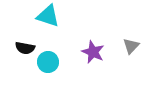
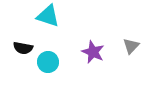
black semicircle: moved 2 px left
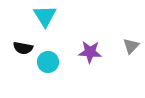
cyan triangle: moved 3 px left; rotated 40 degrees clockwise
purple star: moved 3 px left; rotated 20 degrees counterclockwise
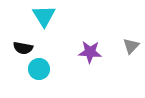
cyan triangle: moved 1 px left
cyan circle: moved 9 px left, 7 px down
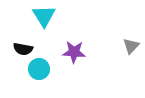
black semicircle: moved 1 px down
purple star: moved 16 px left
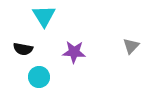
cyan circle: moved 8 px down
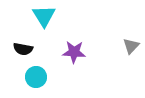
cyan circle: moved 3 px left
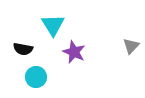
cyan triangle: moved 9 px right, 9 px down
purple star: rotated 20 degrees clockwise
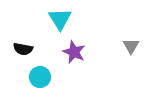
cyan triangle: moved 7 px right, 6 px up
gray triangle: rotated 12 degrees counterclockwise
cyan circle: moved 4 px right
